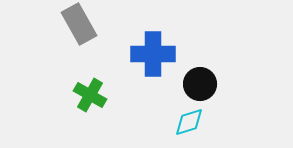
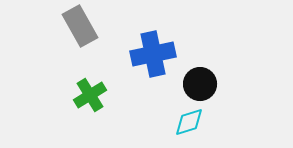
gray rectangle: moved 1 px right, 2 px down
blue cross: rotated 12 degrees counterclockwise
green cross: rotated 28 degrees clockwise
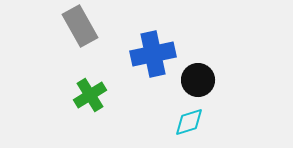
black circle: moved 2 px left, 4 px up
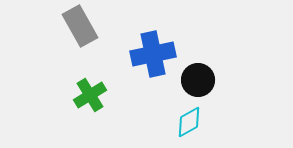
cyan diamond: rotated 12 degrees counterclockwise
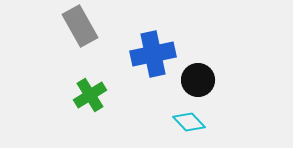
cyan diamond: rotated 76 degrees clockwise
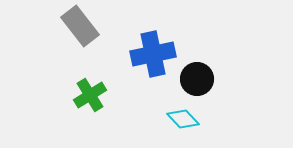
gray rectangle: rotated 9 degrees counterclockwise
black circle: moved 1 px left, 1 px up
cyan diamond: moved 6 px left, 3 px up
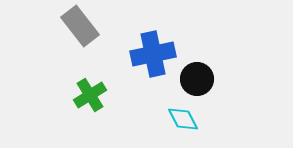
cyan diamond: rotated 16 degrees clockwise
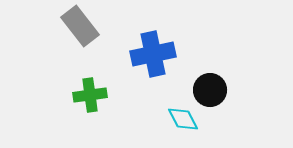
black circle: moved 13 px right, 11 px down
green cross: rotated 24 degrees clockwise
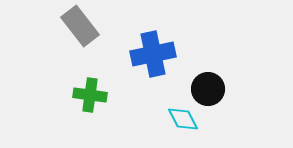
black circle: moved 2 px left, 1 px up
green cross: rotated 16 degrees clockwise
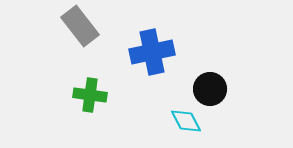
blue cross: moved 1 px left, 2 px up
black circle: moved 2 px right
cyan diamond: moved 3 px right, 2 px down
